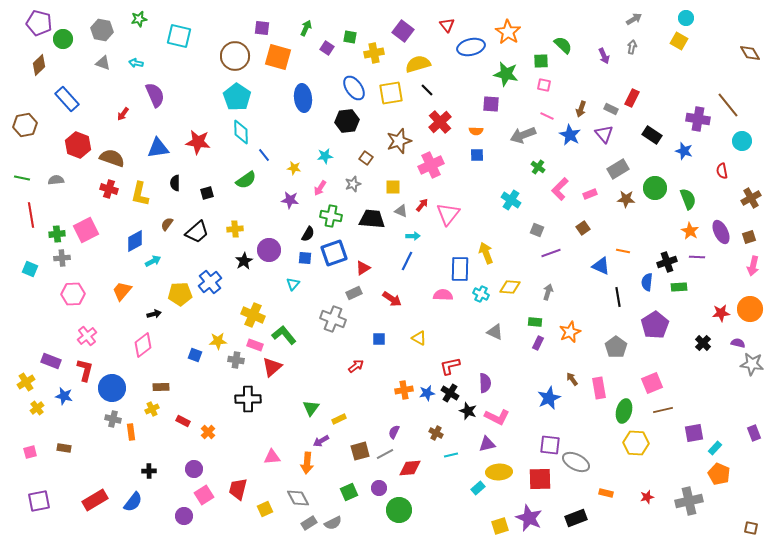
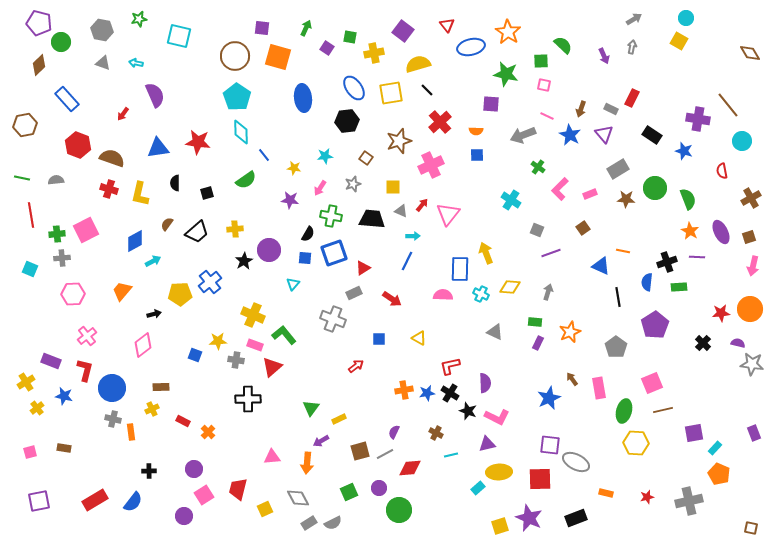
green circle at (63, 39): moved 2 px left, 3 px down
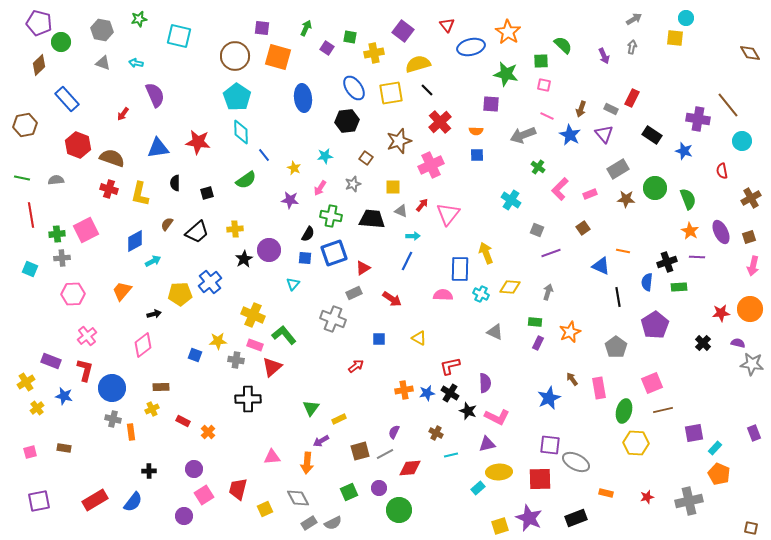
yellow square at (679, 41): moved 4 px left, 3 px up; rotated 24 degrees counterclockwise
yellow star at (294, 168): rotated 16 degrees clockwise
black star at (244, 261): moved 2 px up
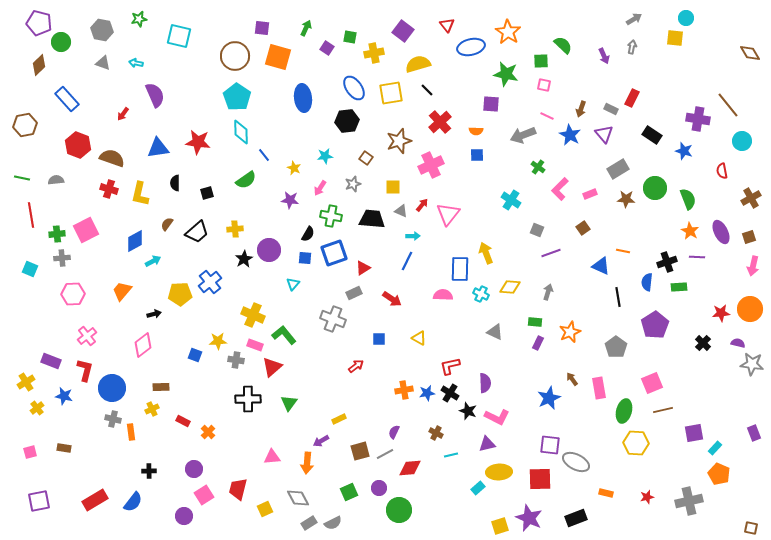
green triangle at (311, 408): moved 22 px left, 5 px up
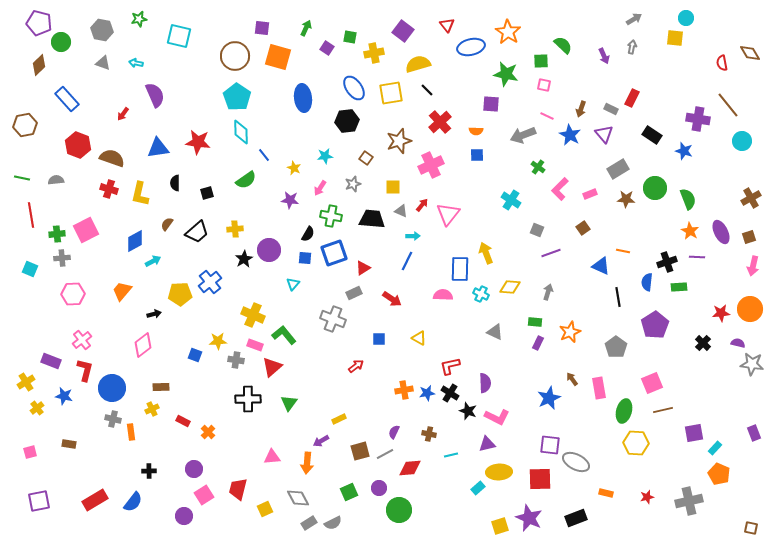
red semicircle at (722, 171): moved 108 px up
pink cross at (87, 336): moved 5 px left, 4 px down
brown cross at (436, 433): moved 7 px left, 1 px down; rotated 16 degrees counterclockwise
brown rectangle at (64, 448): moved 5 px right, 4 px up
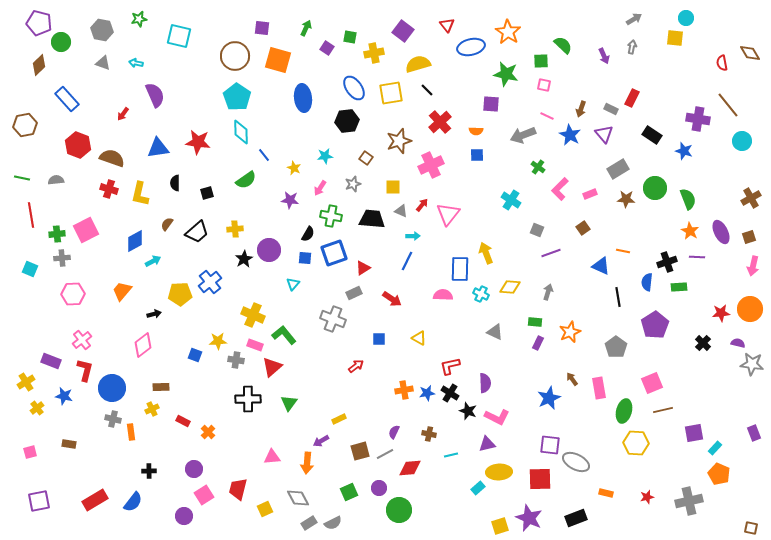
orange square at (278, 57): moved 3 px down
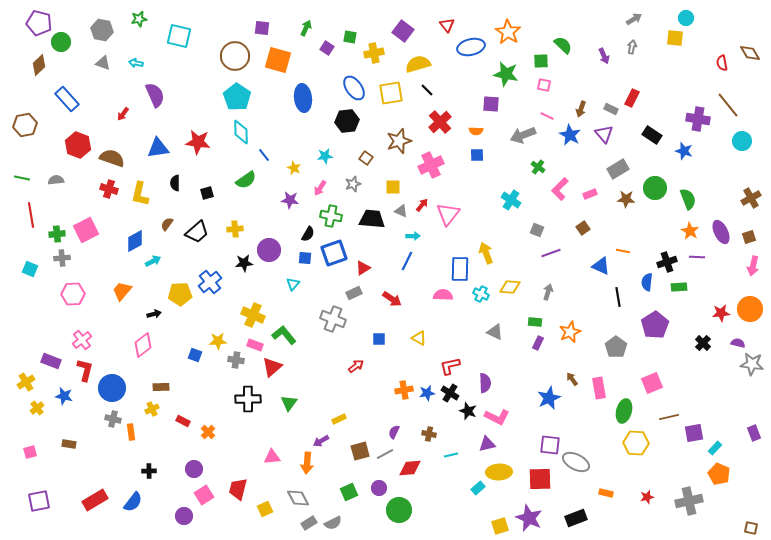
black star at (244, 259): moved 4 px down; rotated 24 degrees clockwise
brown line at (663, 410): moved 6 px right, 7 px down
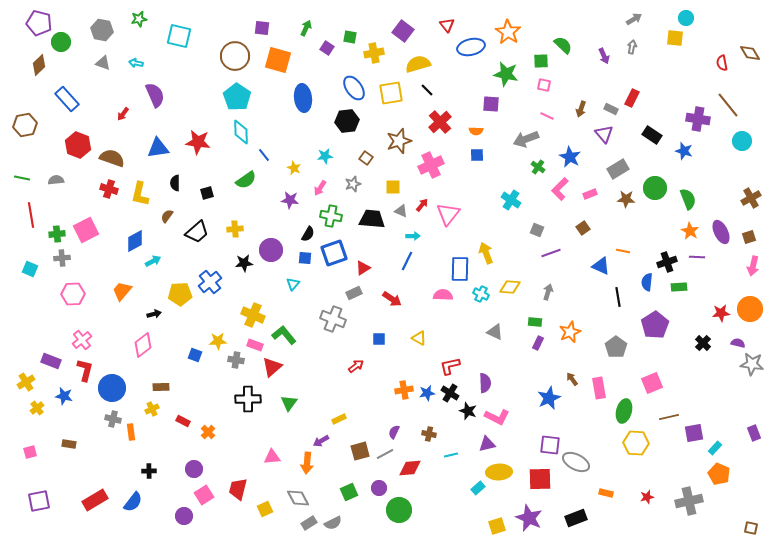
gray arrow at (523, 135): moved 3 px right, 4 px down
blue star at (570, 135): moved 22 px down
brown semicircle at (167, 224): moved 8 px up
purple circle at (269, 250): moved 2 px right
yellow square at (500, 526): moved 3 px left
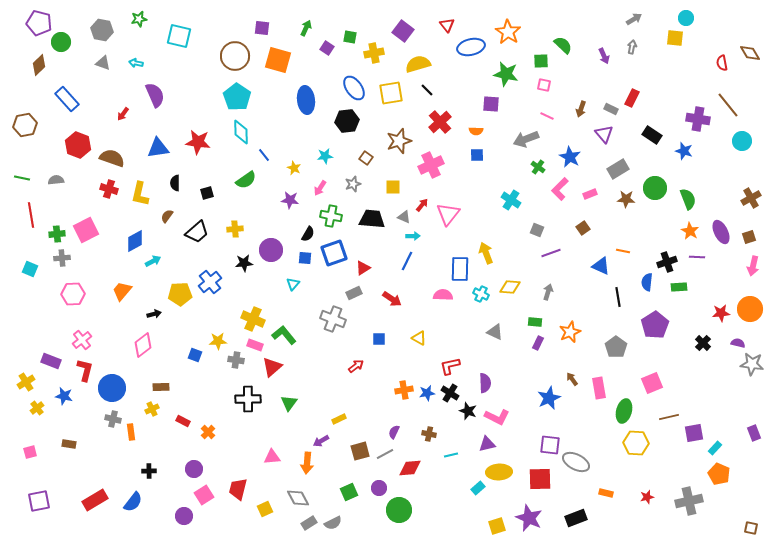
blue ellipse at (303, 98): moved 3 px right, 2 px down
gray triangle at (401, 211): moved 3 px right, 6 px down
yellow cross at (253, 315): moved 4 px down
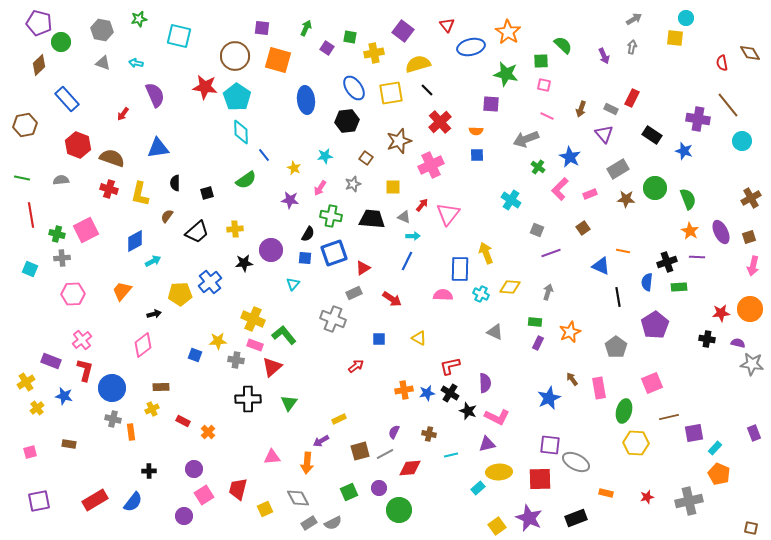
red star at (198, 142): moved 7 px right, 55 px up
gray semicircle at (56, 180): moved 5 px right
green cross at (57, 234): rotated 21 degrees clockwise
black cross at (703, 343): moved 4 px right, 4 px up; rotated 35 degrees counterclockwise
yellow square at (497, 526): rotated 18 degrees counterclockwise
